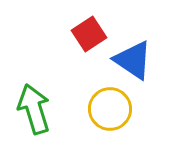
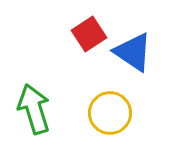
blue triangle: moved 8 px up
yellow circle: moved 4 px down
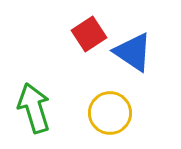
green arrow: moved 1 px up
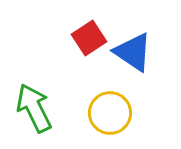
red square: moved 4 px down
green arrow: rotated 9 degrees counterclockwise
